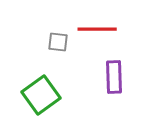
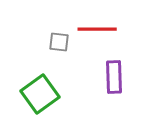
gray square: moved 1 px right
green square: moved 1 px left, 1 px up
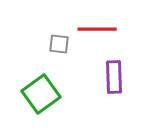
gray square: moved 2 px down
green square: moved 1 px right
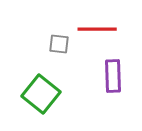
purple rectangle: moved 1 px left, 1 px up
green square: rotated 15 degrees counterclockwise
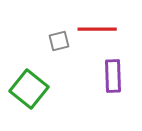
gray square: moved 3 px up; rotated 20 degrees counterclockwise
green square: moved 12 px left, 5 px up
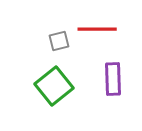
purple rectangle: moved 3 px down
green square: moved 25 px right, 3 px up; rotated 12 degrees clockwise
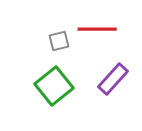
purple rectangle: rotated 44 degrees clockwise
